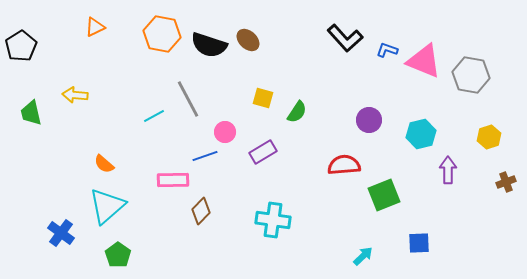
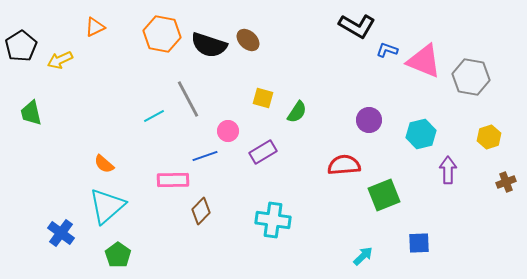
black L-shape: moved 12 px right, 12 px up; rotated 18 degrees counterclockwise
gray hexagon: moved 2 px down
yellow arrow: moved 15 px left, 35 px up; rotated 30 degrees counterclockwise
pink circle: moved 3 px right, 1 px up
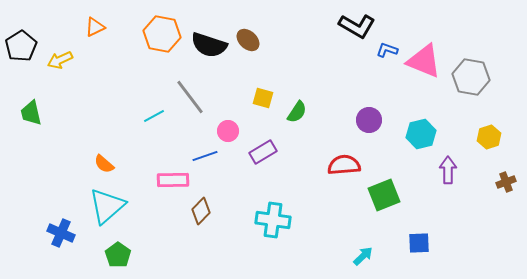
gray line: moved 2 px right, 2 px up; rotated 9 degrees counterclockwise
blue cross: rotated 12 degrees counterclockwise
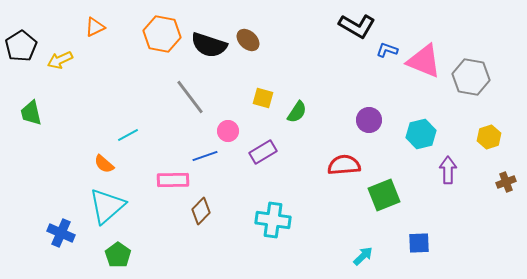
cyan line: moved 26 px left, 19 px down
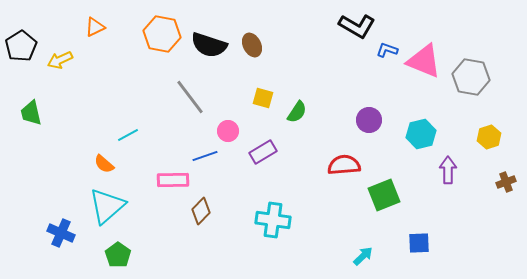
brown ellipse: moved 4 px right, 5 px down; rotated 20 degrees clockwise
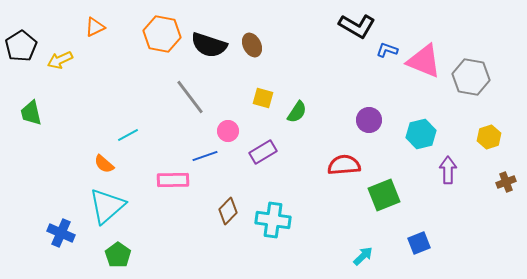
brown diamond: moved 27 px right
blue square: rotated 20 degrees counterclockwise
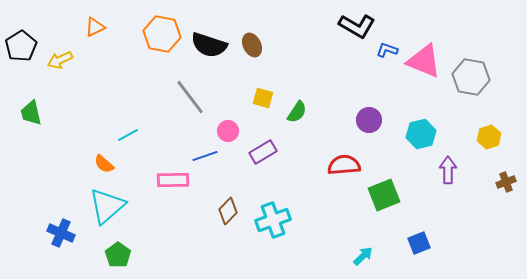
cyan cross: rotated 28 degrees counterclockwise
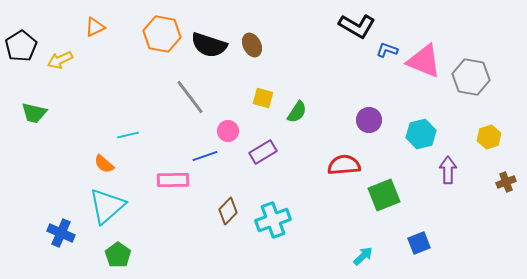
green trapezoid: moved 3 px right; rotated 64 degrees counterclockwise
cyan line: rotated 15 degrees clockwise
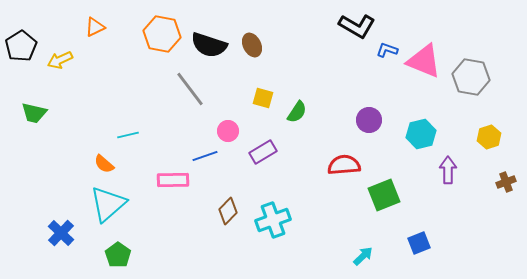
gray line: moved 8 px up
cyan triangle: moved 1 px right, 2 px up
blue cross: rotated 20 degrees clockwise
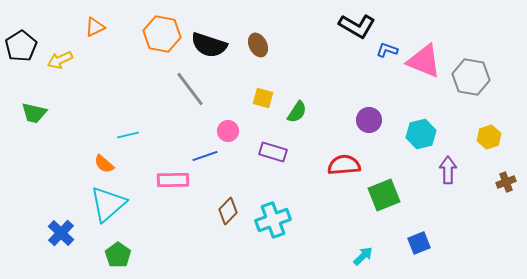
brown ellipse: moved 6 px right
purple rectangle: moved 10 px right; rotated 48 degrees clockwise
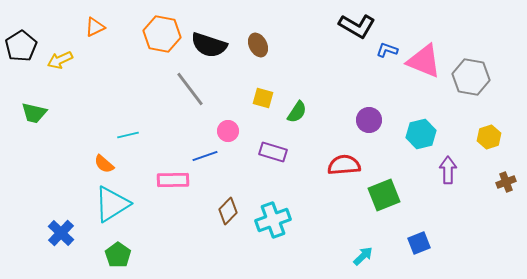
cyan triangle: moved 4 px right; rotated 9 degrees clockwise
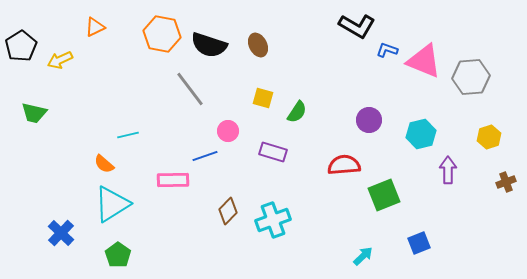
gray hexagon: rotated 15 degrees counterclockwise
